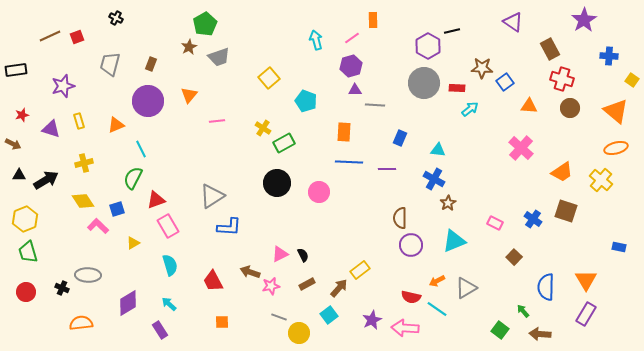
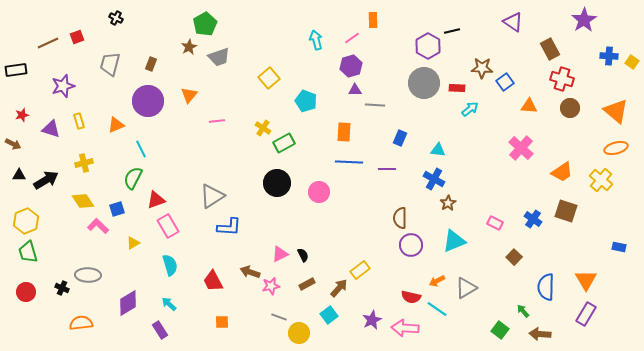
brown line at (50, 36): moved 2 px left, 7 px down
yellow square at (632, 80): moved 18 px up
yellow hexagon at (25, 219): moved 1 px right, 2 px down
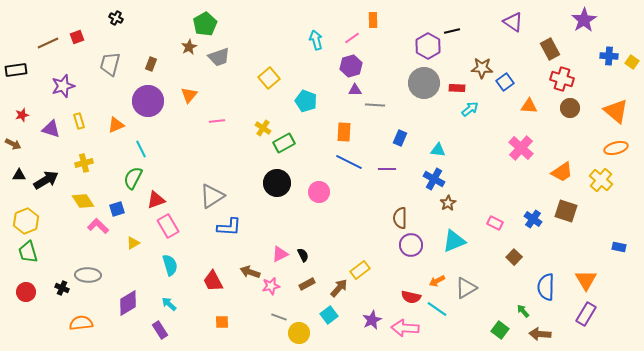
blue line at (349, 162): rotated 24 degrees clockwise
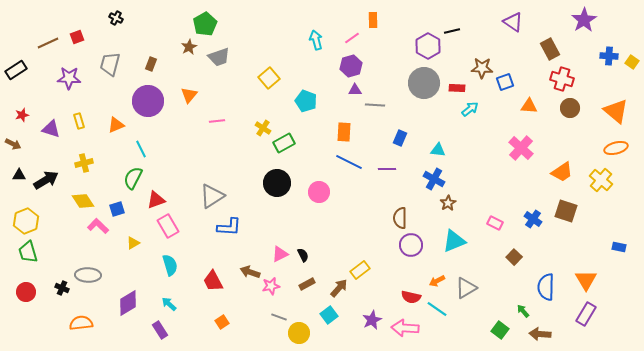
black rectangle at (16, 70): rotated 25 degrees counterclockwise
blue square at (505, 82): rotated 18 degrees clockwise
purple star at (63, 86): moved 6 px right, 8 px up; rotated 20 degrees clockwise
orange square at (222, 322): rotated 32 degrees counterclockwise
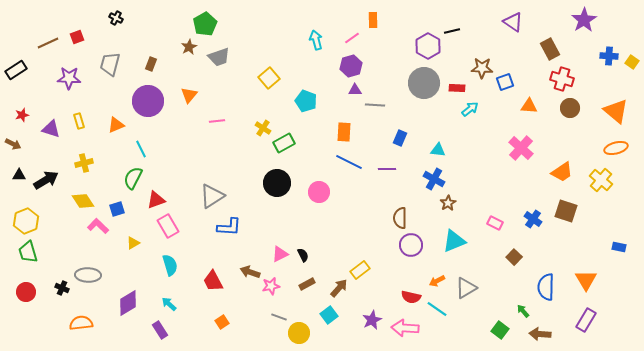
purple rectangle at (586, 314): moved 6 px down
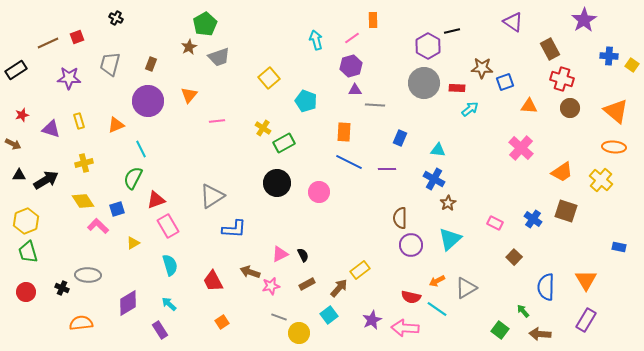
yellow square at (632, 62): moved 3 px down
orange ellipse at (616, 148): moved 2 px left, 1 px up; rotated 20 degrees clockwise
blue L-shape at (229, 227): moved 5 px right, 2 px down
cyan triangle at (454, 241): moved 4 px left, 2 px up; rotated 20 degrees counterclockwise
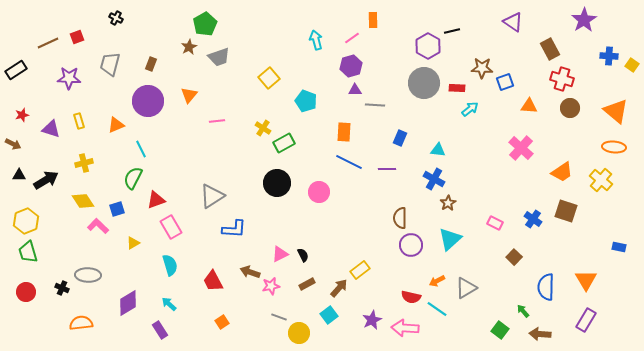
pink rectangle at (168, 226): moved 3 px right, 1 px down
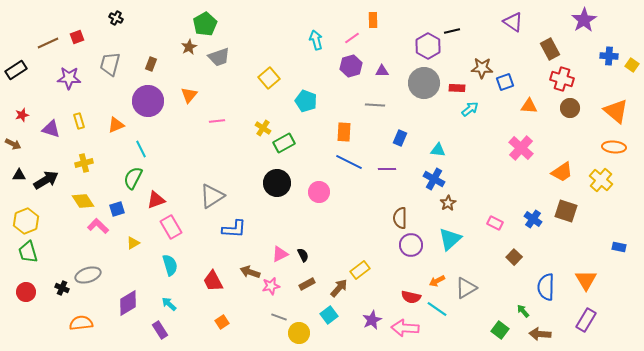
purple triangle at (355, 90): moved 27 px right, 19 px up
gray ellipse at (88, 275): rotated 20 degrees counterclockwise
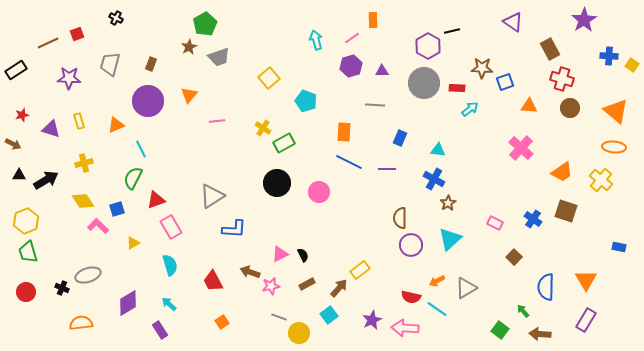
red square at (77, 37): moved 3 px up
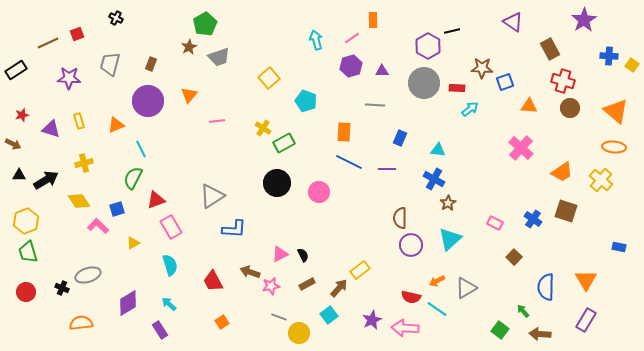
red cross at (562, 79): moved 1 px right, 2 px down
yellow diamond at (83, 201): moved 4 px left
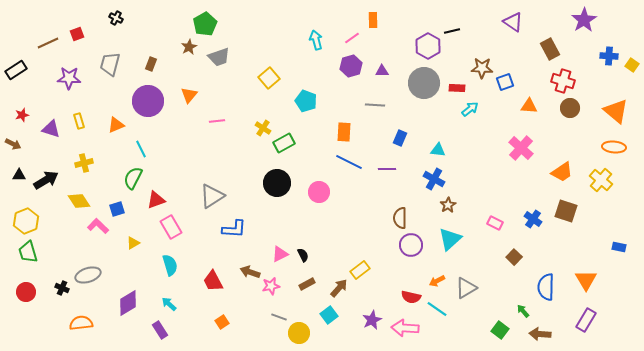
brown star at (448, 203): moved 2 px down
